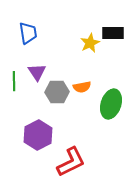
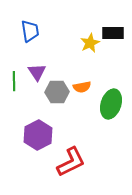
blue trapezoid: moved 2 px right, 2 px up
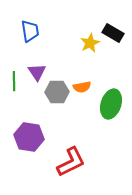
black rectangle: rotated 30 degrees clockwise
purple hexagon: moved 9 px left, 2 px down; rotated 24 degrees counterclockwise
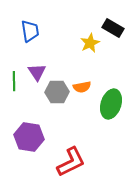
black rectangle: moved 5 px up
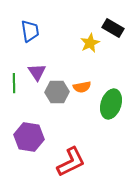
green line: moved 2 px down
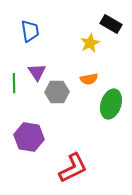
black rectangle: moved 2 px left, 4 px up
orange semicircle: moved 7 px right, 8 px up
red L-shape: moved 2 px right, 6 px down
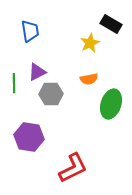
purple triangle: rotated 36 degrees clockwise
gray hexagon: moved 6 px left, 2 px down
